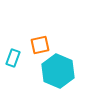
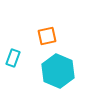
orange square: moved 7 px right, 9 px up
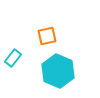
cyan rectangle: rotated 18 degrees clockwise
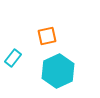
cyan hexagon: rotated 12 degrees clockwise
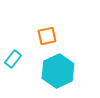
cyan rectangle: moved 1 px down
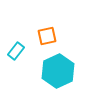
cyan rectangle: moved 3 px right, 8 px up
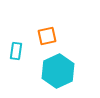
cyan rectangle: rotated 30 degrees counterclockwise
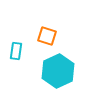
orange square: rotated 30 degrees clockwise
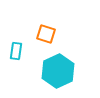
orange square: moved 1 px left, 2 px up
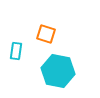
cyan hexagon: rotated 24 degrees counterclockwise
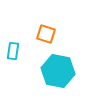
cyan rectangle: moved 3 px left
